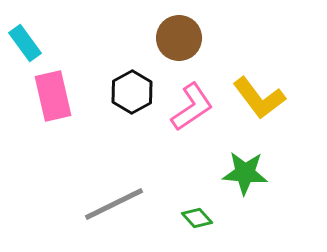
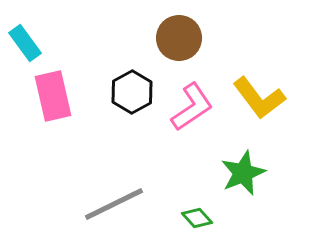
green star: moved 2 px left; rotated 27 degrees counterclockwise
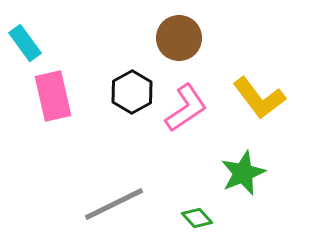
pink L-shape: moved 6 px left, 1 px down
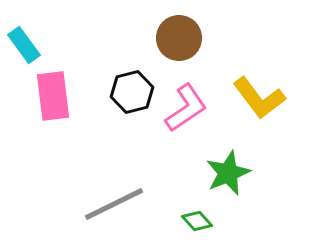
cyan rectangle: moved 1 px left, 2 px down
black hexagon: rotated 15 degrees clockwise
pink rectangle: rotated 6 degrees clockwise
green star: moved 15 px left
green diamond: moved 3 px down
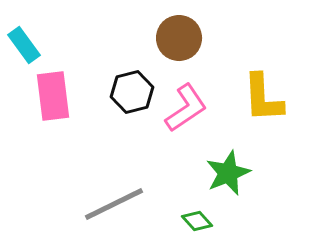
yellow L-shape: moved 4 px right; rotated 34 degrees clockwise
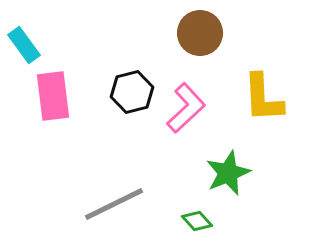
brown circle: moved 21 px right, 5 px up
pink L-shape: rotated 9 degrees counterclockwise
